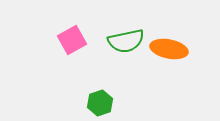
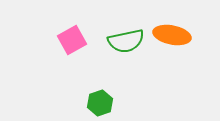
orange ellipse: moved 3 px right, 14 px up
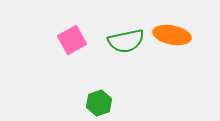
green hexagon: moved 1 px left
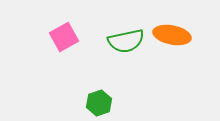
pink square: moved 8 px left, 3 px up
